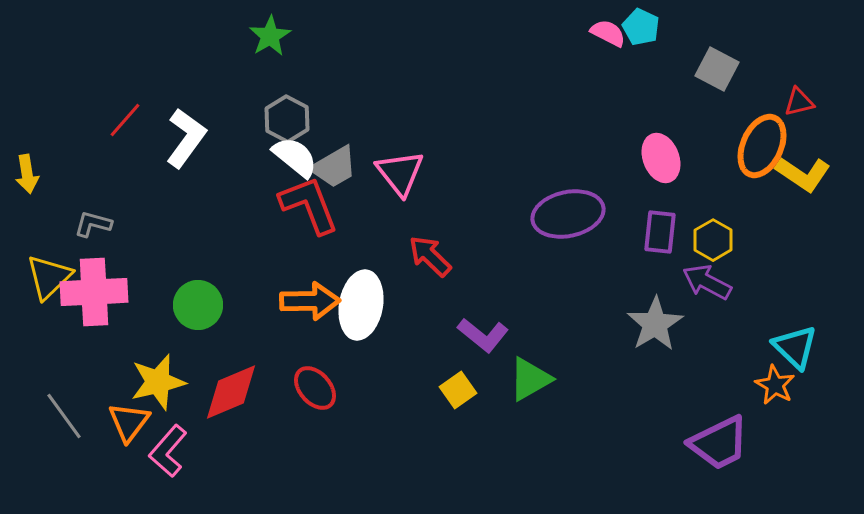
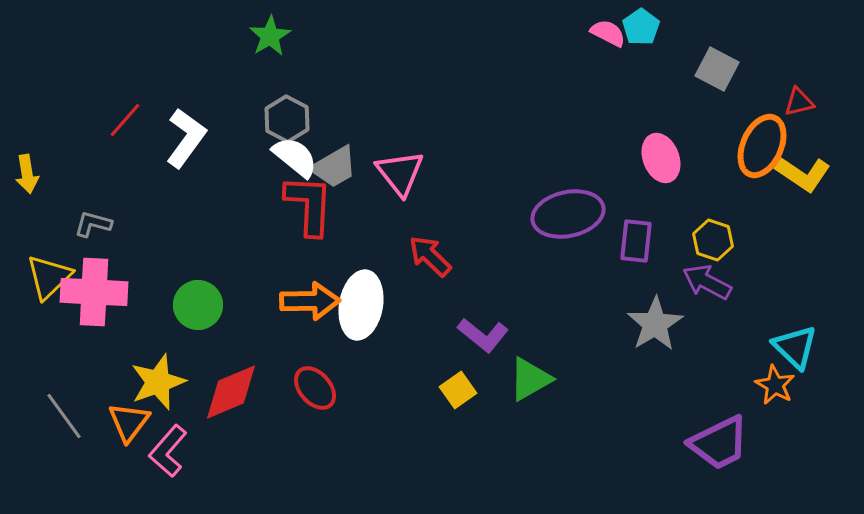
cyan pentagon: rotated 12 degrees clockwise
red L-shape: rotated 24 degrees clockwise
purple rectangle: moved 24 px left, 9 px down
yellow hexagon: rotated 12 degrees counterclockwise
pink cross: rotated 6 degrees clockwise
yellow star: rotated 6 degrees counterclockwise
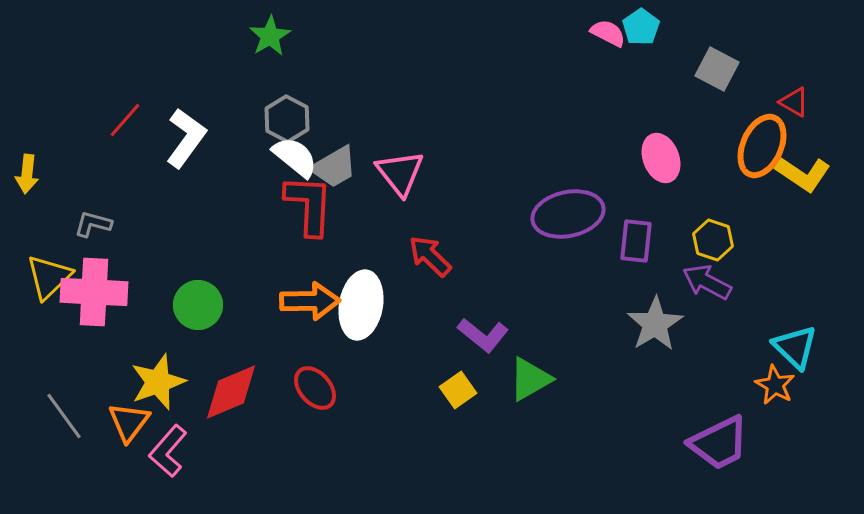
red triangle: moved 5 px left; rotated 44 degrees clockwise
yellow arrow: rotated 15 degrees clockwise
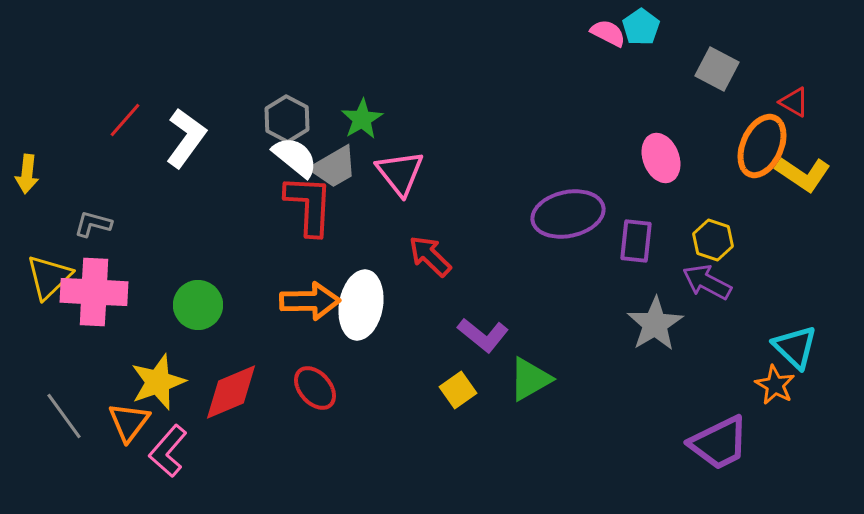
green star: moved 92 px right, 83 px down
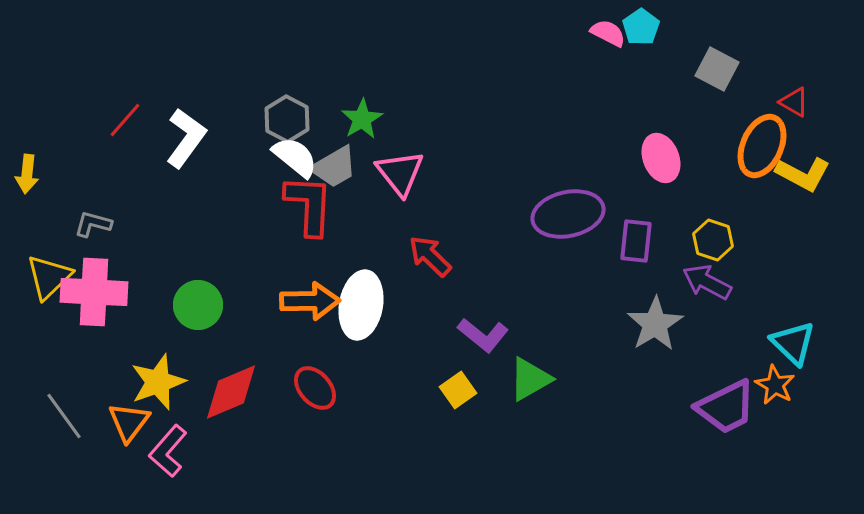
yellow L-shape: rotated 6 degrees counterclockwise
cyan triangle: moved 2 px left, 4 px up
purple trapezoid: moved 7 px right, 36 px up
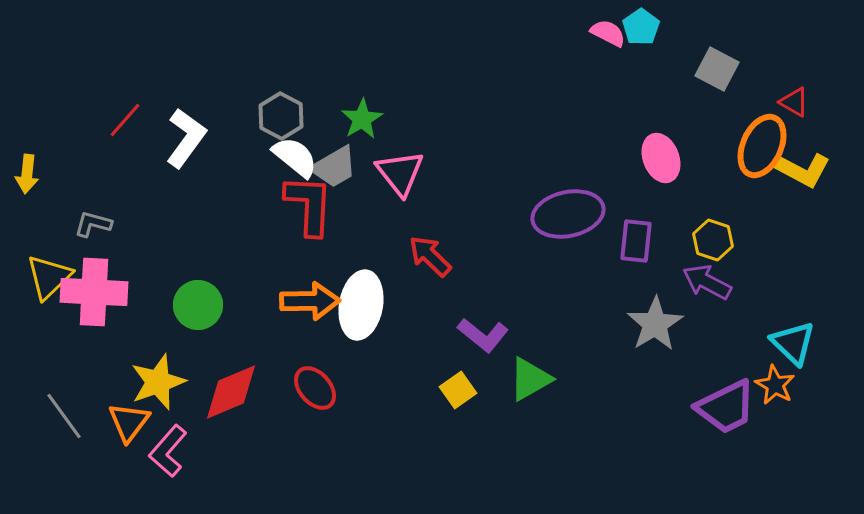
gray hexagon: moved 6 px left, 3 px up
yellow L-shape: moved 4 px up
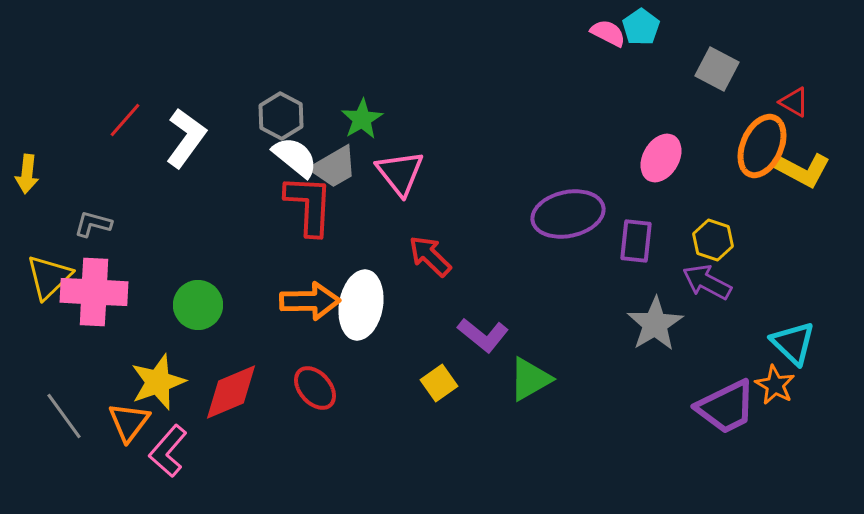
pink ellipse: rotated 51 degrees clockwise
yellow square: moved 19 px left, 7 px up
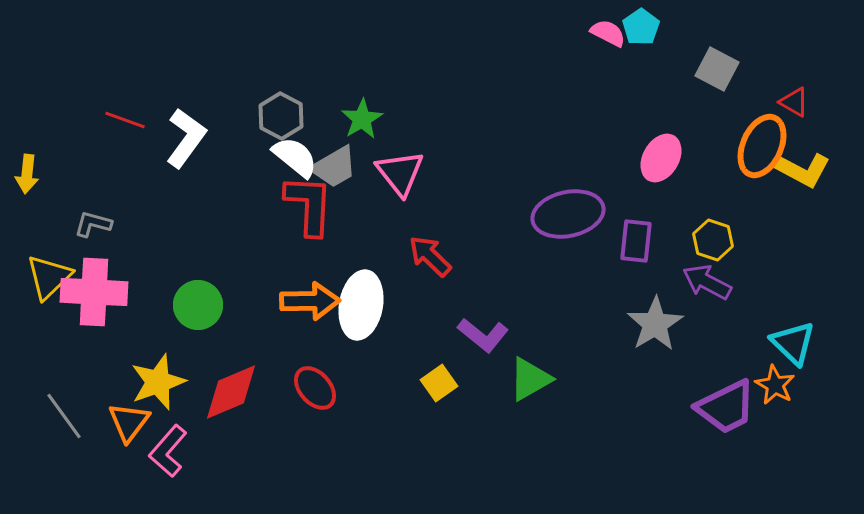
red line: rotated 69 degrees clockwise
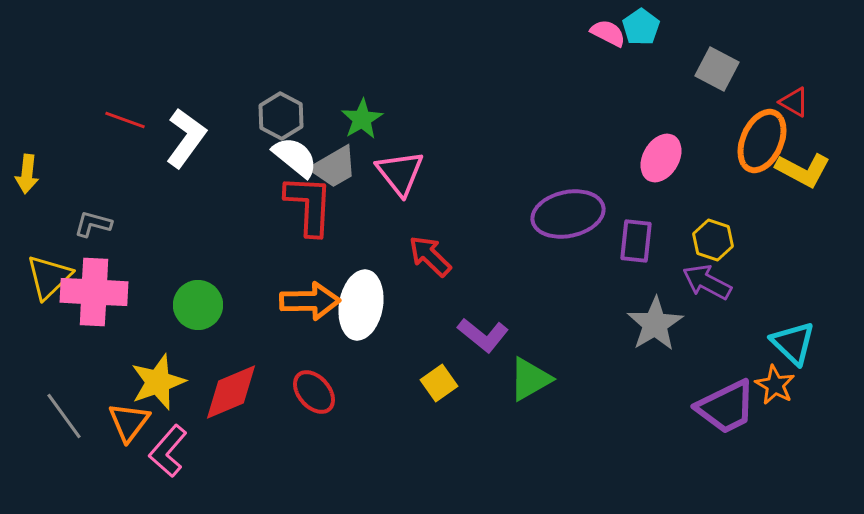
orange ellipse: moved 5 px up
red ellipse: moved 1 px left, 4 px down
